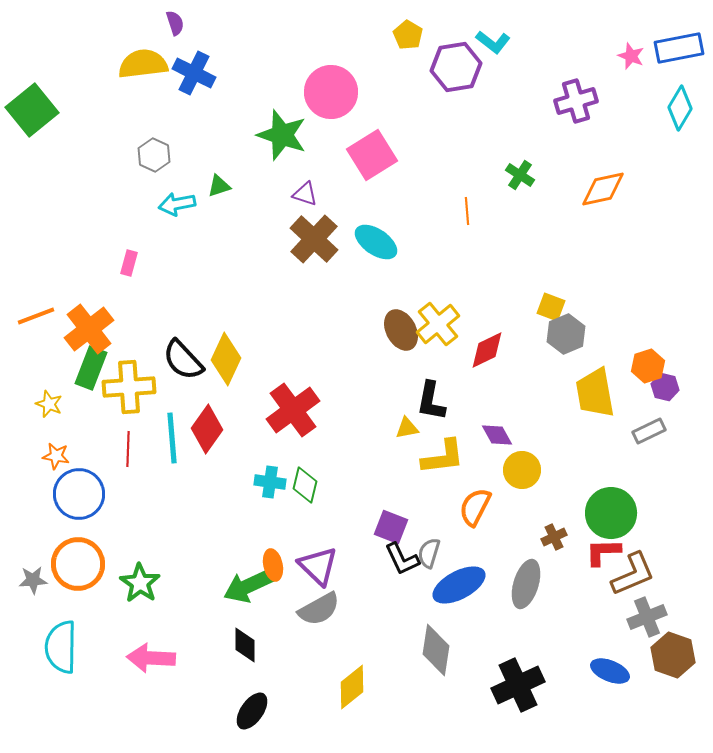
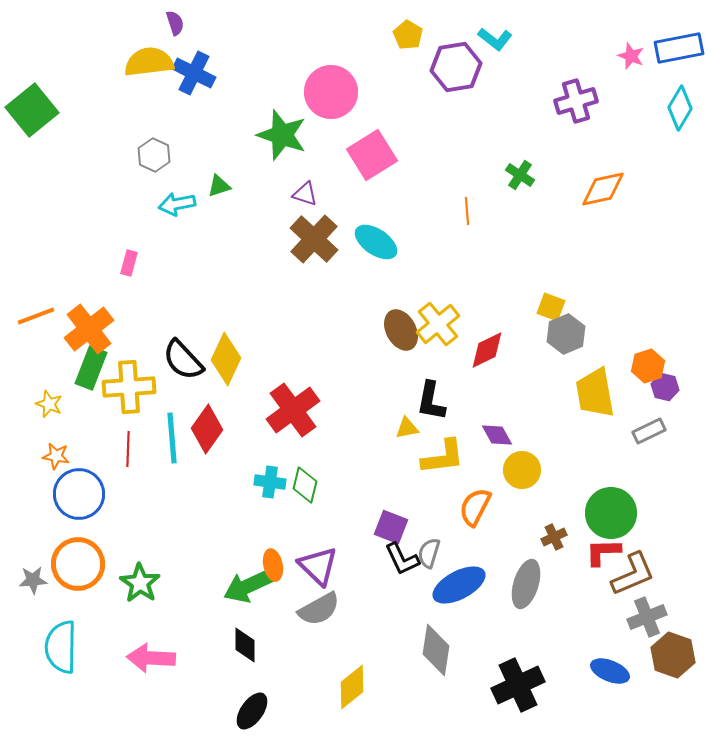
cyan L-shape at (493, 42): moved 2 px right, 3 px up
yellow semicircle at (143, 64): moved 6 px right, 2 px up
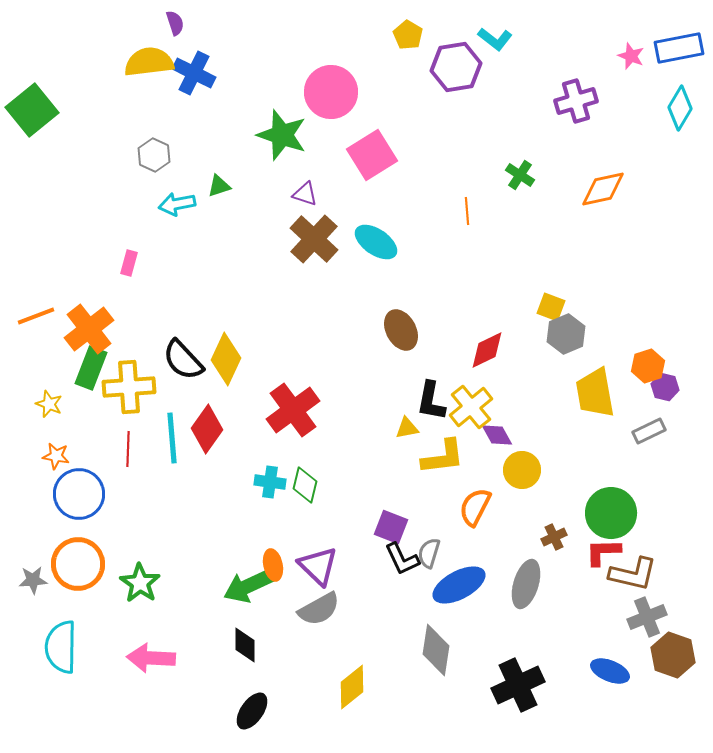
yellow cross at (438, 324): moved 33 px right, 83 px down
brown L-shape at (633, 574): rotated 36 degrees clockwise
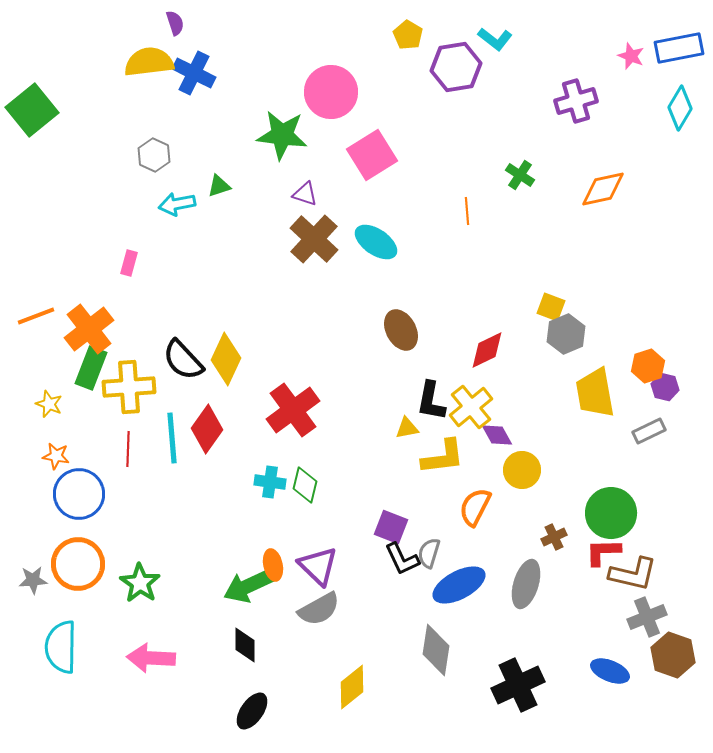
green star at (282, 135): rotated 12 degrees counterclockwise
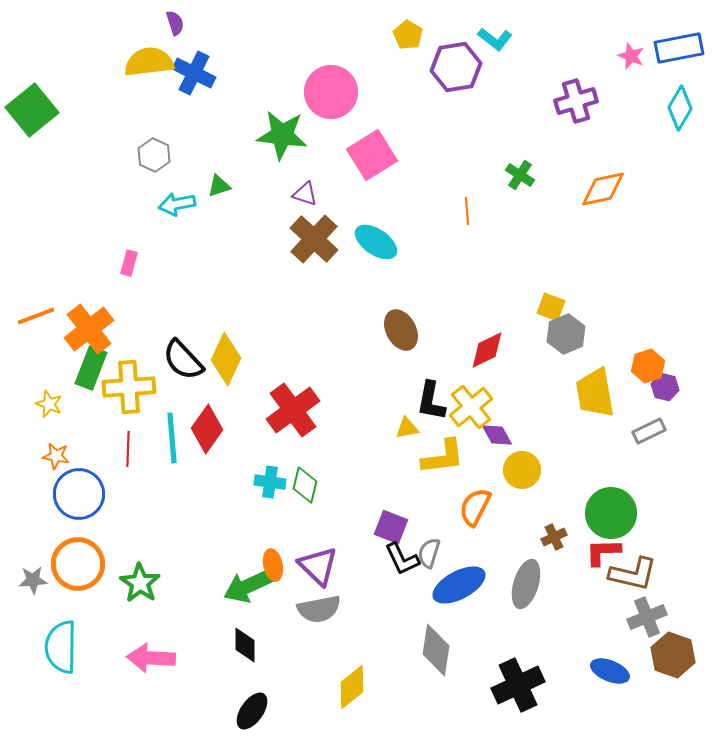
gray semicircle at (319, 609): rotated 18 degrees clockwise
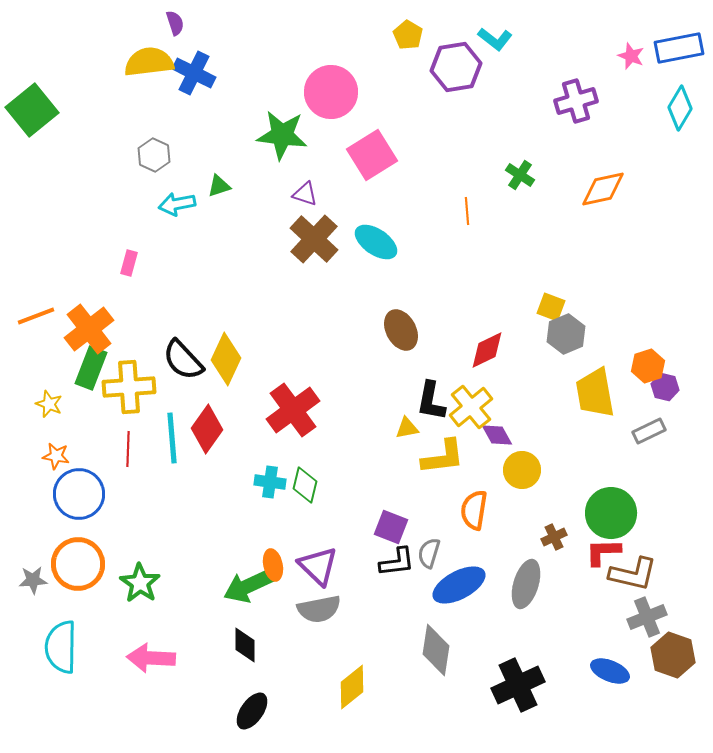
orange semicircle at (475, 507): moved 1 px left, 3 px down; rotated 18 degrees counterclockwise
black L-shape at (402, 559): moved 5 px left, 3 px down; rotated 72 degrees counterclockwise
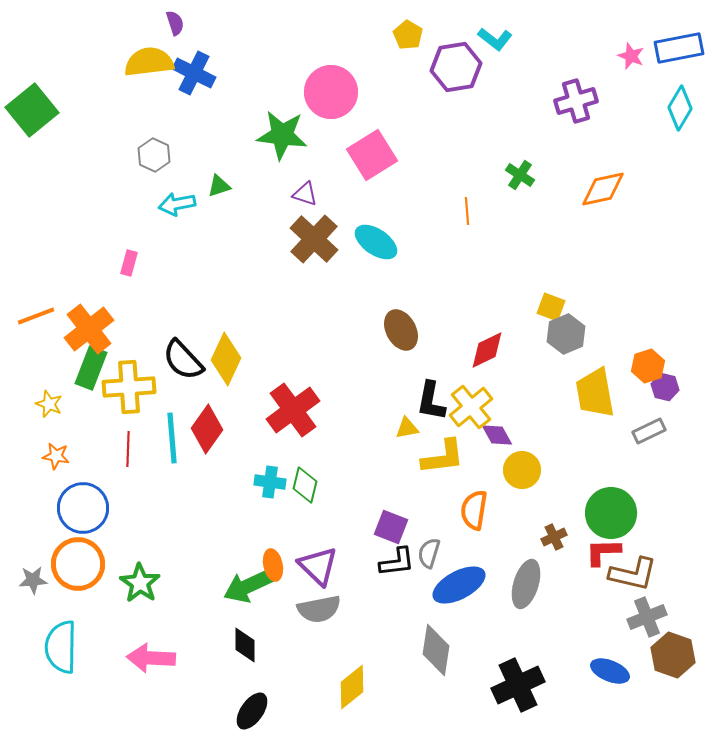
blue circle at (79, 494): moved 4 px right, 14 px down
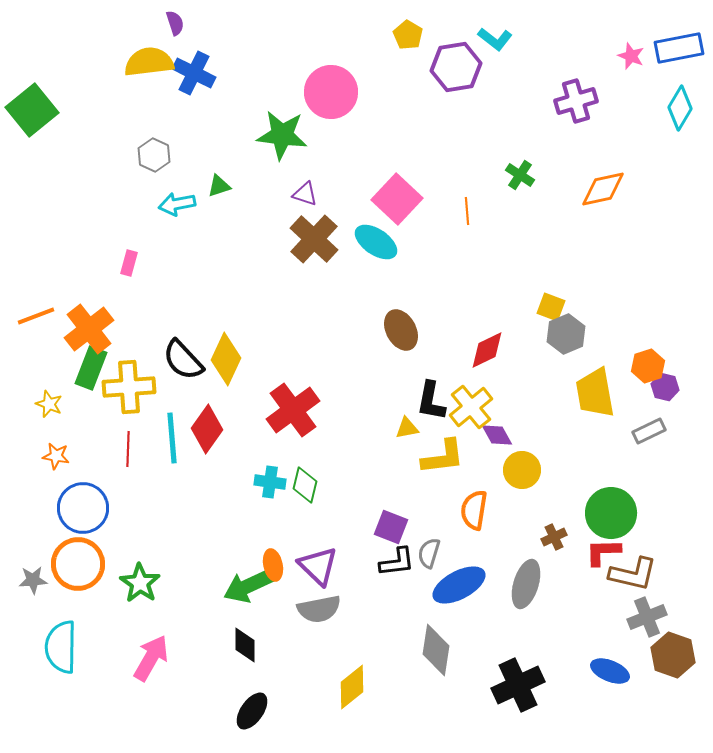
pink square at (372, 155): moved 25 px right, 44 px down; rotated 15 degrees counterclockwise
pink arrow at (151, 658): rotated 117 degrees clockwise
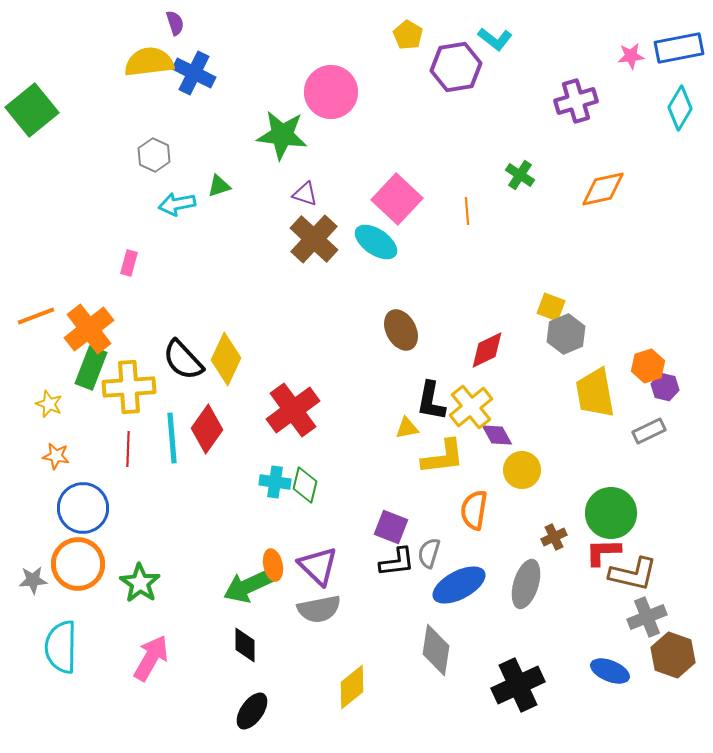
pink star at (631, 56): rotated 28 degrees counterclockwise
cyan cross at (270, 482): moved 5 px right
